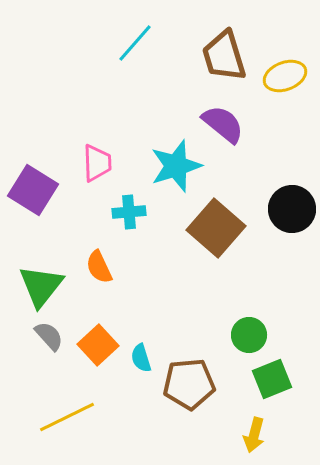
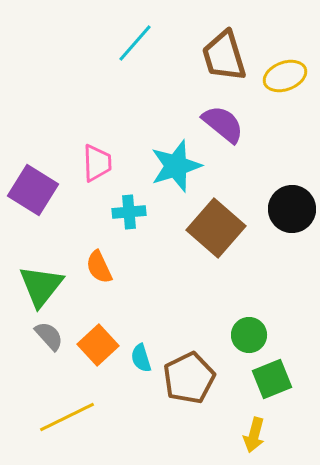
brown pentagon: moved 6 px up; rotated 21 degrees counterclockwise
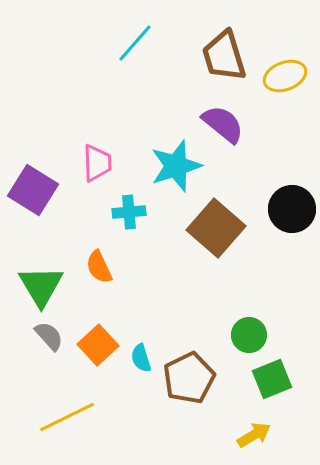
green triangle: rotated 9 degrees counterclockwise
yellow arrow: rotated 136 degrees counterclockwise
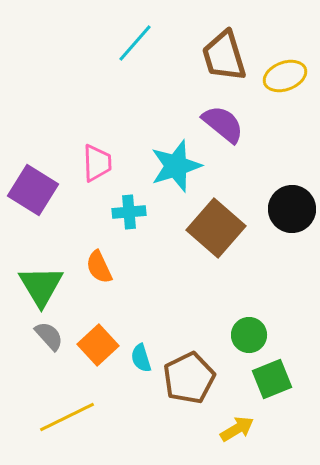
yellow arrow: moved 17 px left, 6 px up
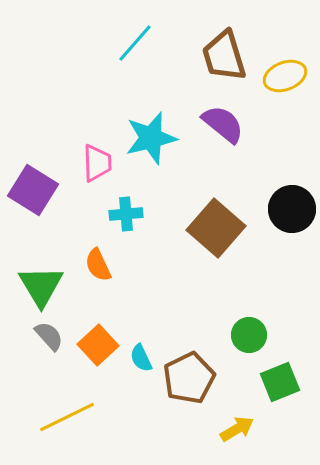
cyan star: moved 25 px left, 28 px up; rotated 4 degrees clockwise
cyan cross: moved 3 px left, 2 px down
orange semicircle: moved 1 px left, 2 px up
cyan semicircle: rotated 8 degrees counterclockwise
green square: moved 8 px right, 3 px down
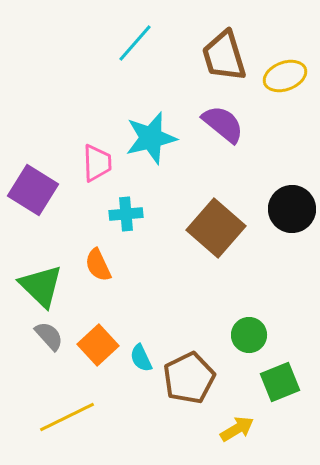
green triangle: rotated 15 degrees counterclockwise
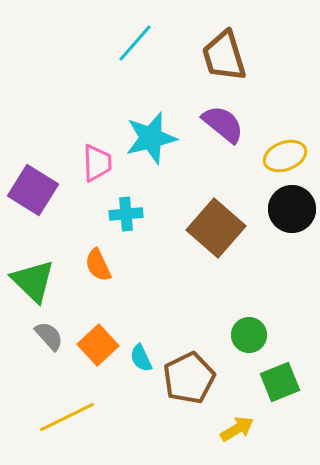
yellow ellipse: moved 80 px down
green triangle: moved 8 px left, 5 px up
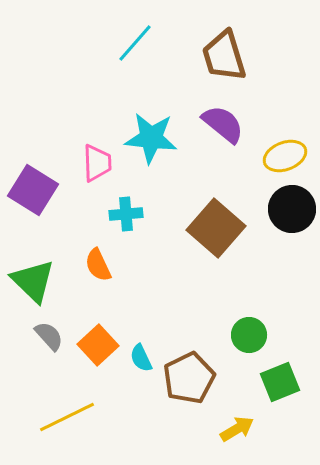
cyan star: rotated 20 degrees clockwise
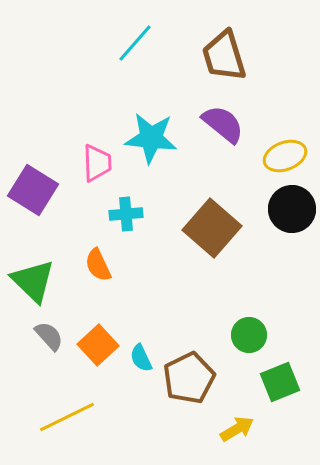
brown square: moved 4 px left
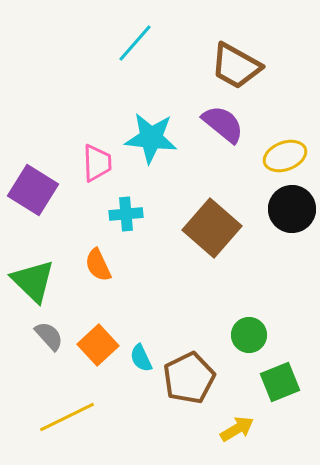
brown trapezoid: moved 12 px right, 10 px down; rotated 44 degrees counterclockwise
